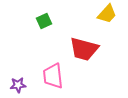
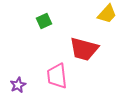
pink trapezoid: moved 4 px right
purple star: rotated 21 degrees counterclockwise
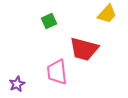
green square: moved 5 px right
pink trapezoid: moved 4 px up
purple star: moved 1 px left, 1 px up
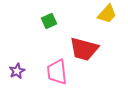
purple star: moved 13 px up
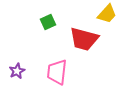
green square: moved 1 px left, 1 px down
red trapezoid: moved 10 px up
pink trapezoid: rotated 12 degrees clockwise
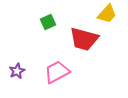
pink trapezoid: rotated 56 degrees clockwise
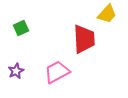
green square: moved 27 px left, 6 px down
red trapezoid: rotated 108 degrees counterclockwise
purple star: moved 1 px left
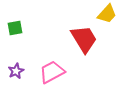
green square: moved 6 px left; rotated 14 degrees clockwise
red trapezoid: rotated 28 degrees counterclockwise
pink trapezoid: moved 5 px left
